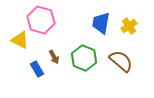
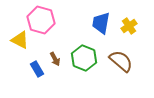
brown arrow: moved 1 px right, 2 px down
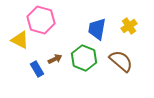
blue trapezoid: moved 4 px left, 6 px down
brown arrow: rotated 88 degrees counterclockwise
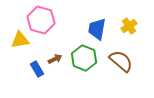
yellow triangle: rotated 36 degrees counterclockwise
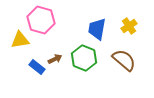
brown semicircle: moved 3 px right, 1 px up
blue rectangle: moved 2 px up; rotated 21 degrees counterclockwise
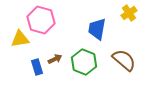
yellow cross: moved 13 px up
yellow triangle: moved 1 px up
green hexagon: moved 4 px down
blue rectangle: rotated 35 degrees clockwise
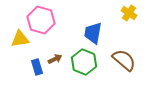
yellow cross: rotated 21 degrees counterclockwise
blue trapezoid: moved 4 px left, 4 px down
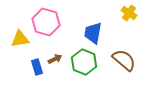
pink hexagon: moved 5 px right, 2 px down
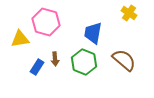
brown arrow: rotated 112 degrees clockwise
blue rectangle: rotated 49 degrees clockwise
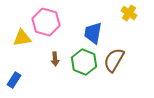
yellow triangle: moved 2 px right, 1 px up
brown semicircle: moved 10 px left; rotated 100 degrees counterclockwise
blue rectangle: moved 23 px left, 13 px down
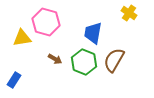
brown arrow: rotated 56 degrees counterclockwise
